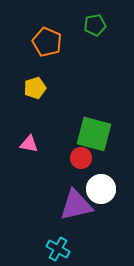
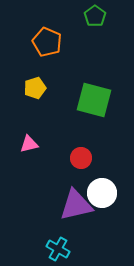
green pentagon: moved 9 px up; rotated 25 degrees counterclockwise
green square: moved 34 px up
pink triangle: rotated 24 degrees counterclockwise
white circle: moved 1 px right, 4 px down
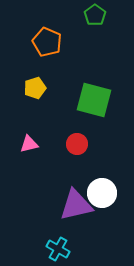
green pentagon: moved 1 px up
red circle: moved 4 px left, 14 px up
